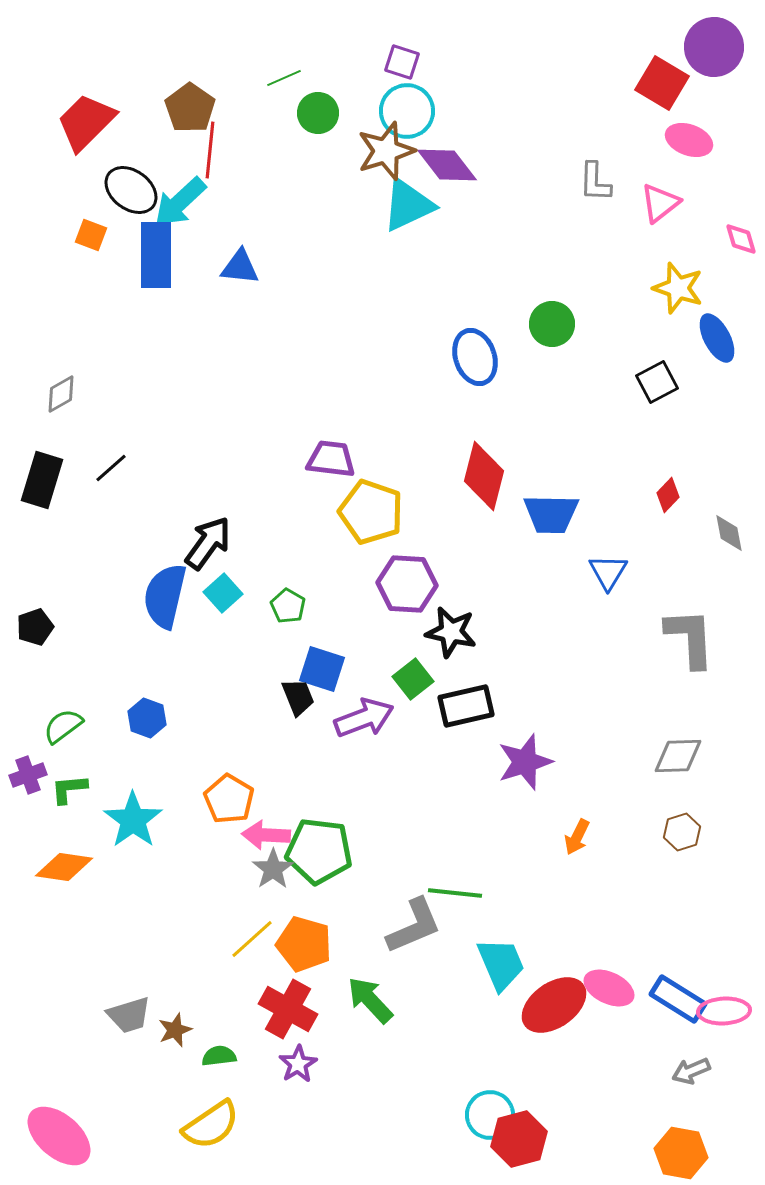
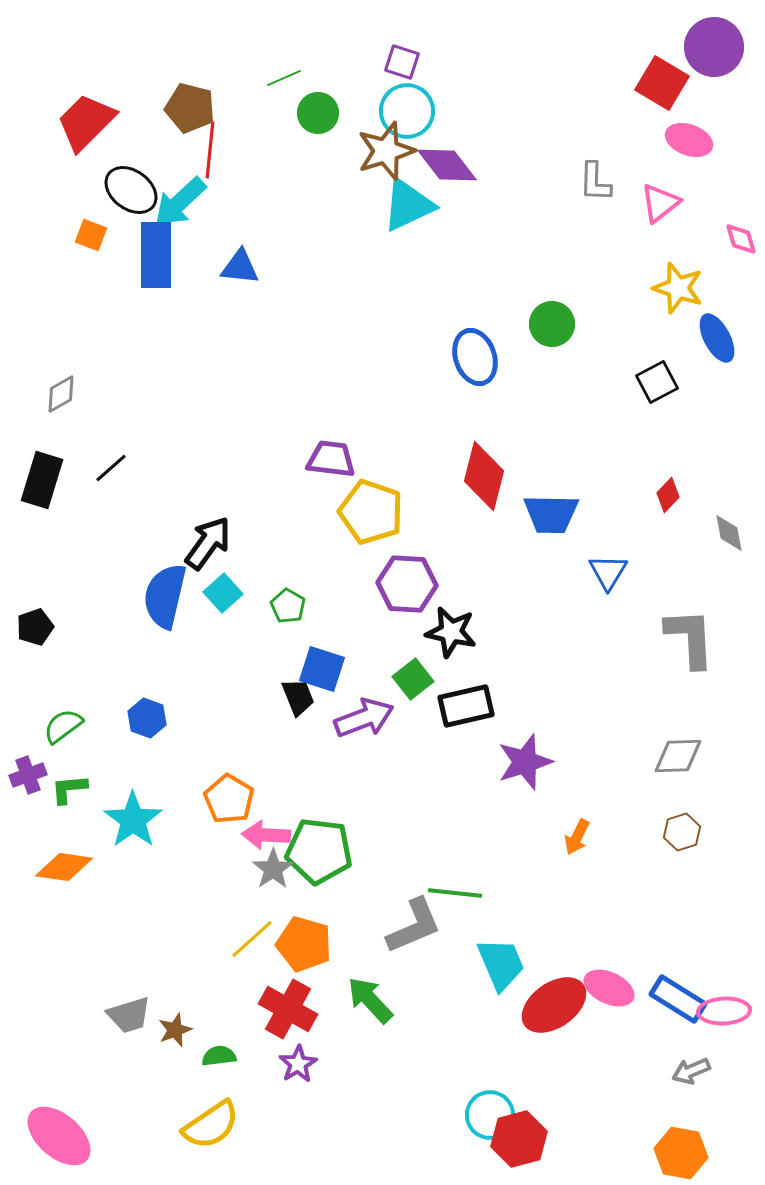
brown pentagon at (190, 108): rotated 21 degrees counterclockwise
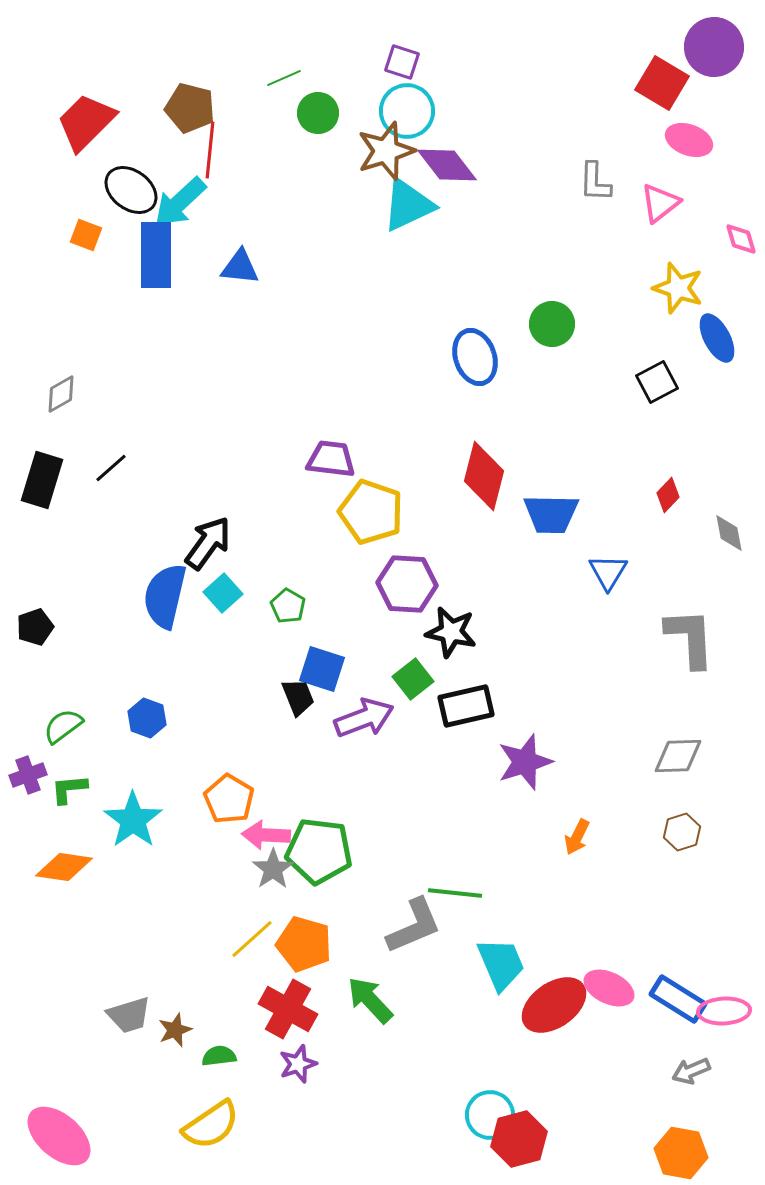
orange square at (91, 235): moved 5 px left
purple star at (298, 1064): rotated 12 degrees clockwise
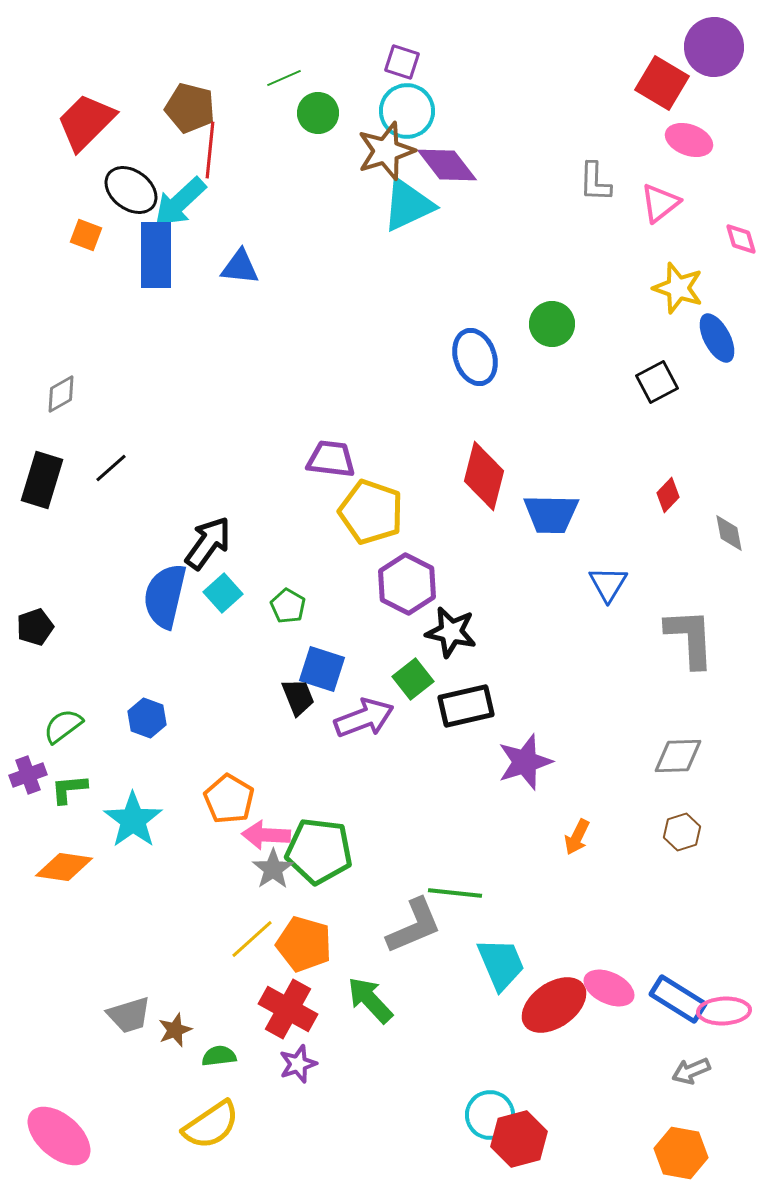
blue triangle at (608, 572): moved 12 px down
purple hexagon at (407, 584): rotated 24 degrees clockwise
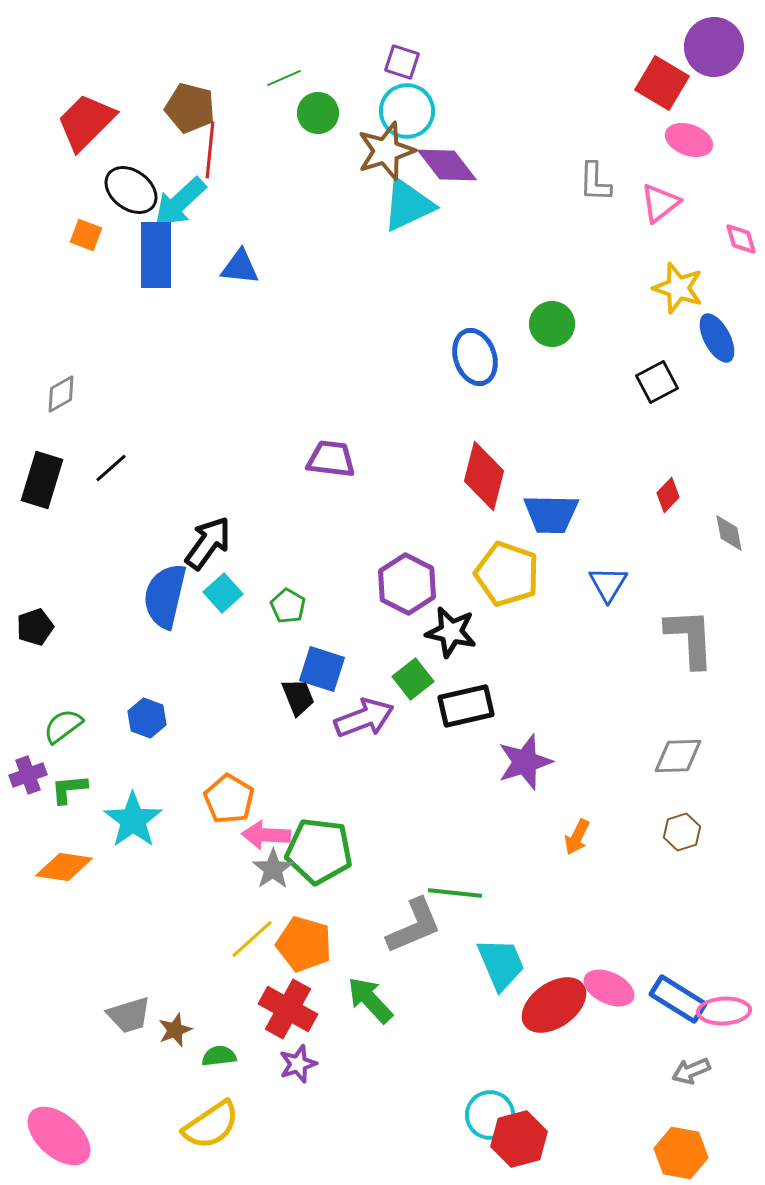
yellow pentagon at (371, 512): moved 136 px right, 62 px down
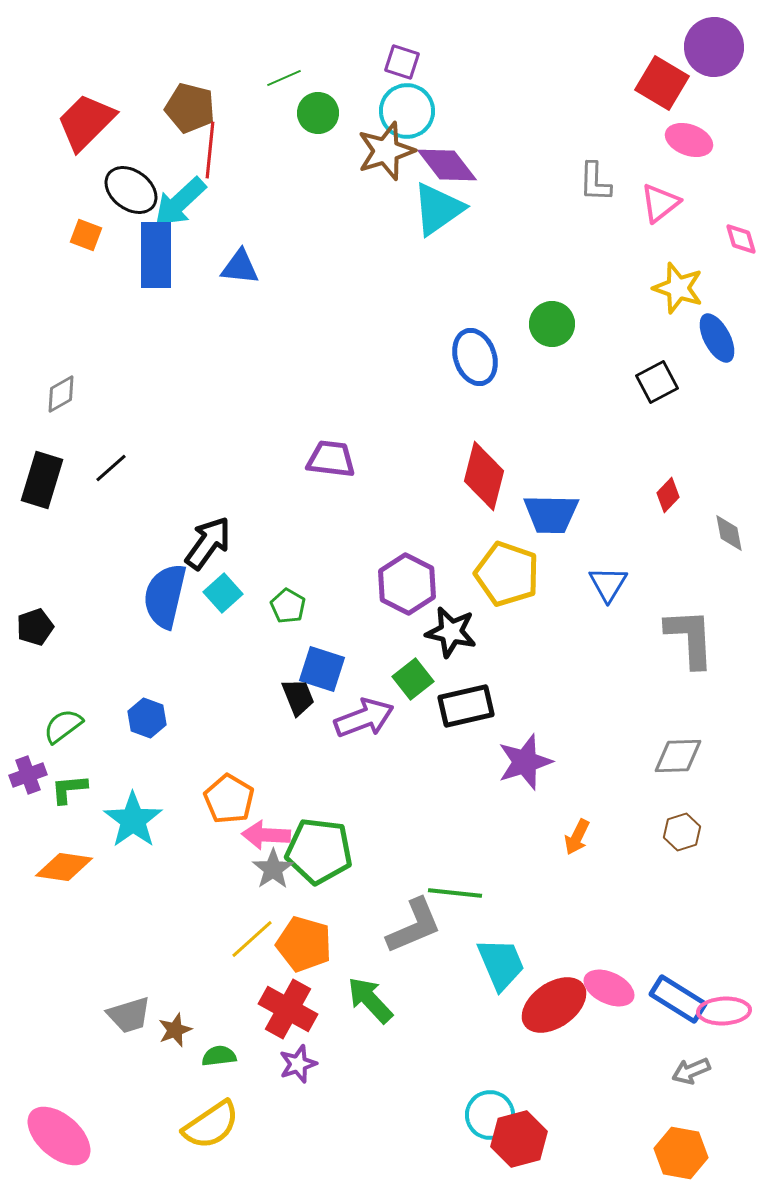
cyan triangle at (408, 205): moved 30 px right, 4 px down; rotated 10 degrees counterclockwise
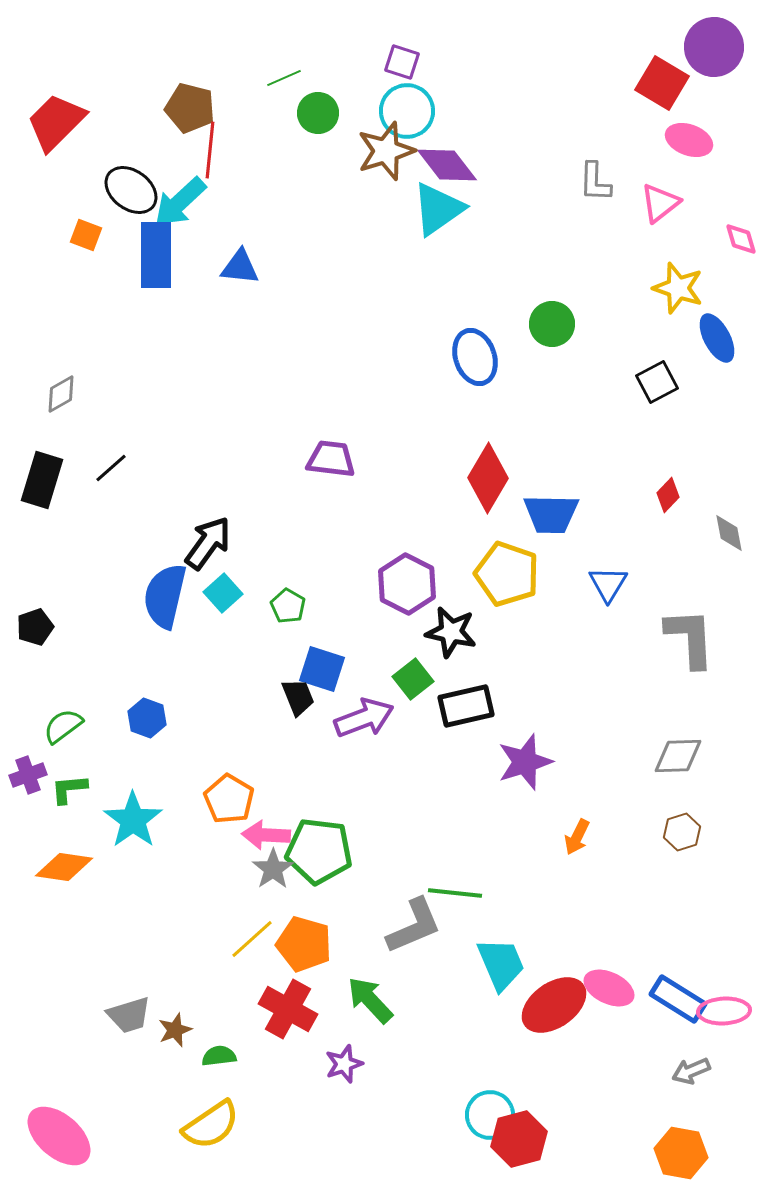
red trapezoid at (86, 122): moved 30 px left
red diamond at (484, 476): moved 4 px right, 2 px down; rotated 16 degrees clockwise
purple star at (298, 1064): moved 46 px right
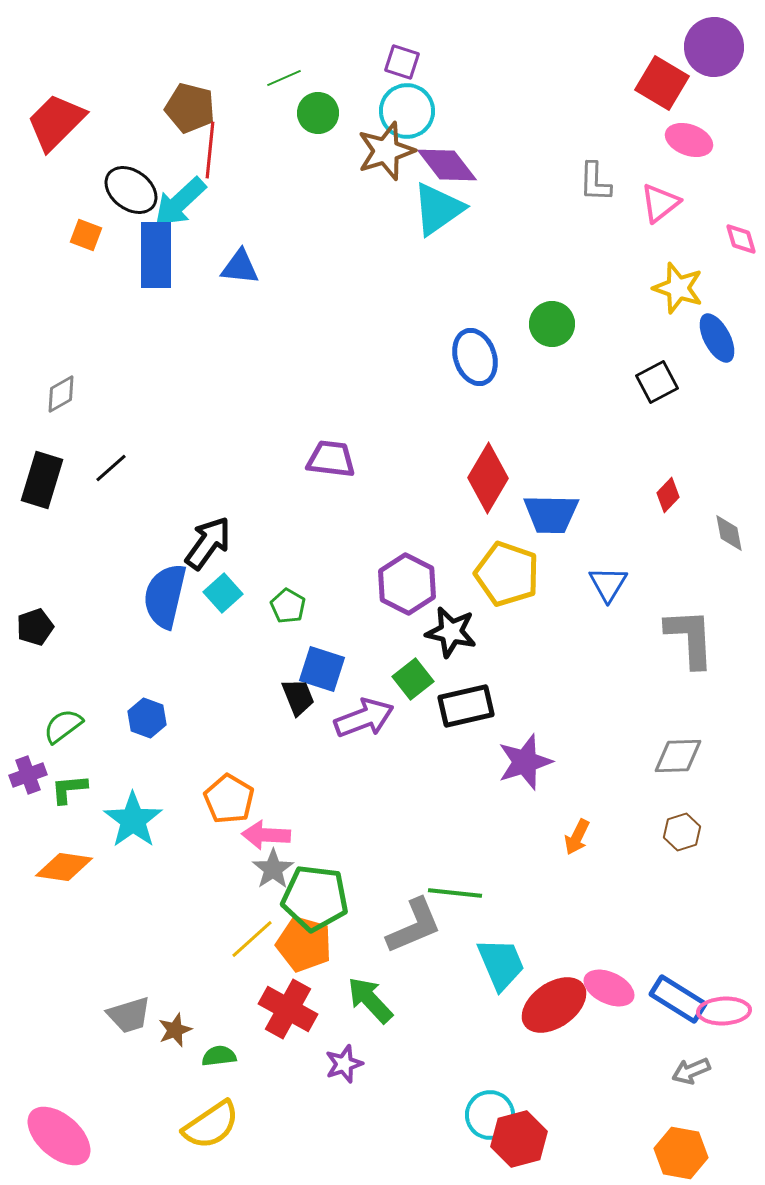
green pentagon at (319, 851): moved 4 px left, 47 px down
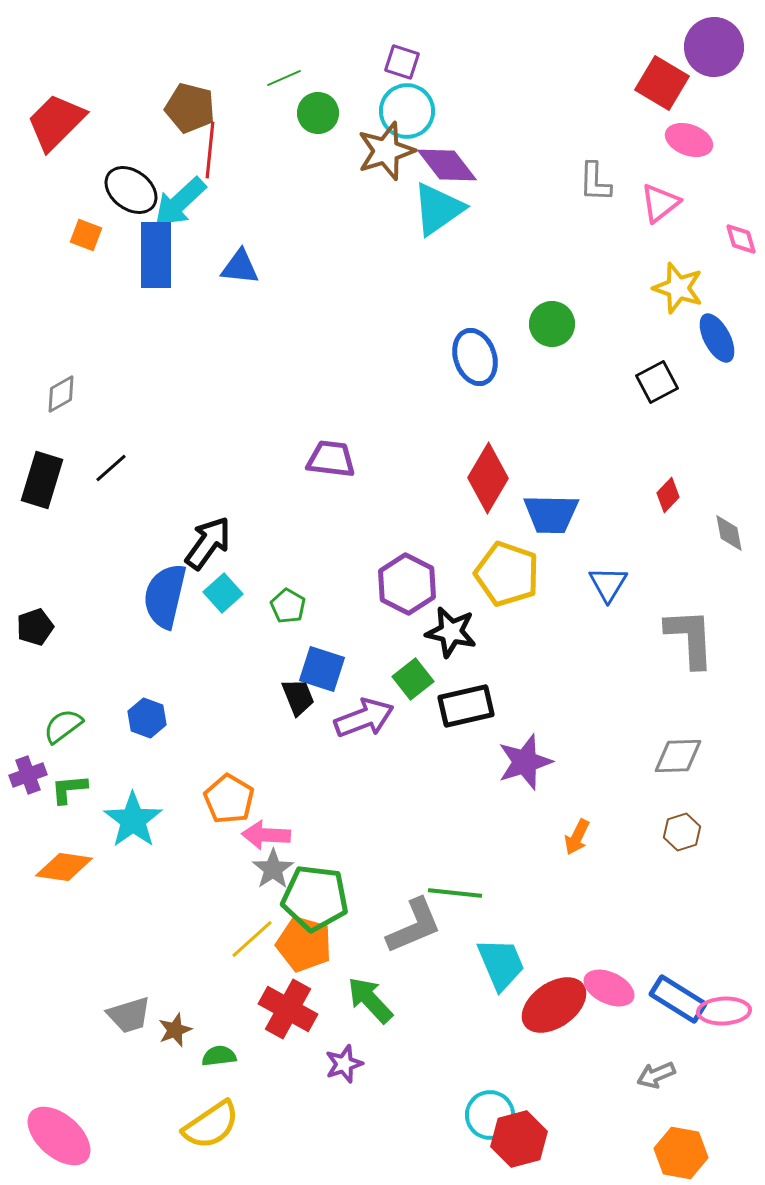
gray arrow at (691, 1071): moved 35 px left, 4 px down
